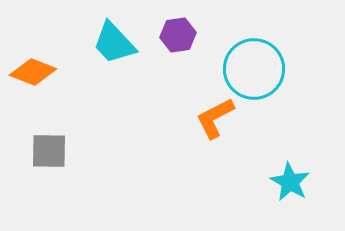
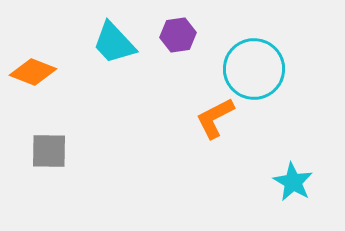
cyan star: moved 3 px right
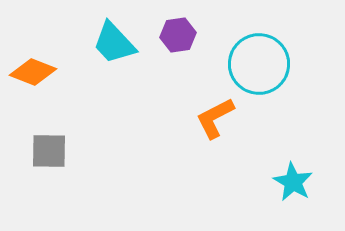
cyan circle: moved 5 px right, 5 px up
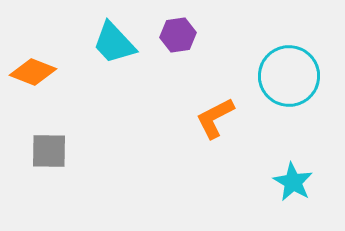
cyan circle: moved 30 px right, 12 px down
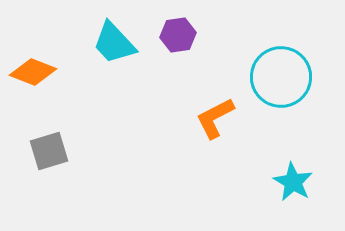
cyan circle: moved 8 px left, 1 px down
gray square: rotated 18 degrees counterclockwise
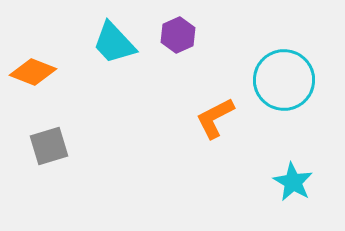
purple hexagon: rotated 16 degrees counterclockwise
cyan circle: moved 3 px right, 3 px down
gray square: moved 5 px up
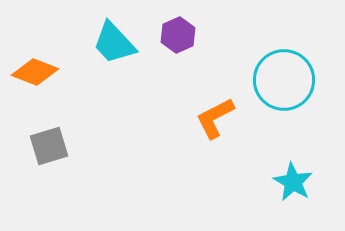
orange diamond: moved 2 px right
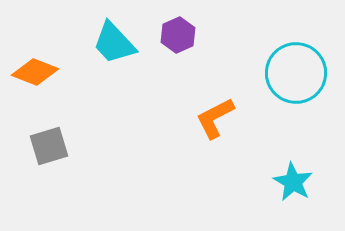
cyan circle: moved 12 px right, 7 px up
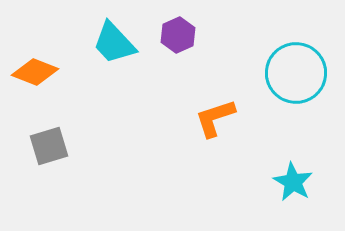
orange L-shape: rotated 9 degrees clockwise
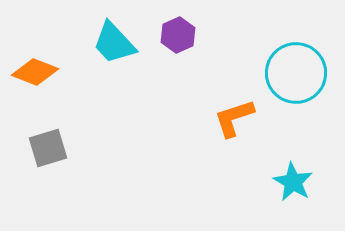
orange L-shape: moved 19 px right
gray square: moved 1 px left, 2 px down
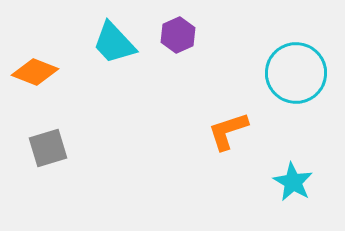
orange L-shape: moved 6 px left, 13 px down
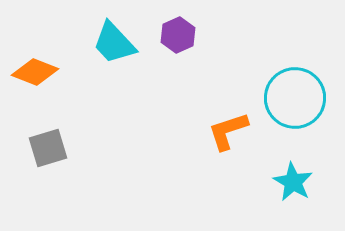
cyan circle: moved 1 px left, 25 px down
